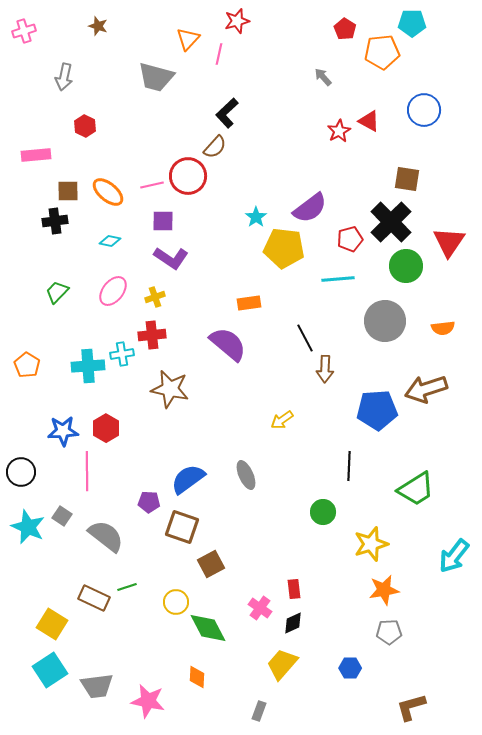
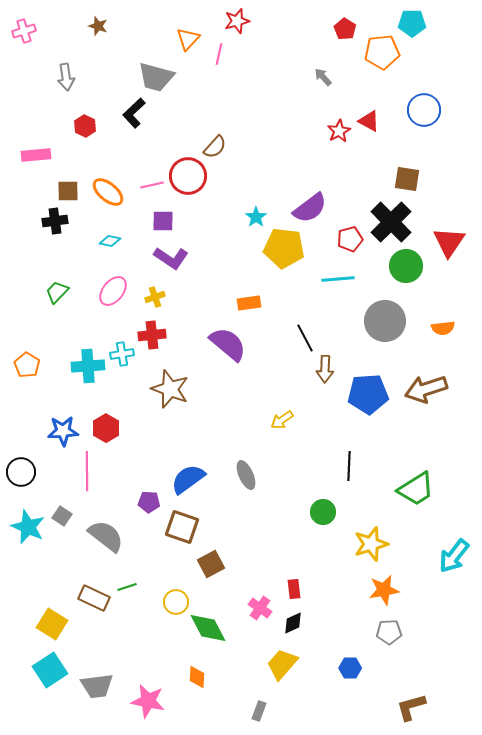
gray arrow at (64, 77): moved 2 px right; rotated 20 degrees counterclockwise
black L-shape at (227, 113): moved 93 px left
brown star at (170, 389): rotated 9 degrees clockwise
blue pentagon at (377, 410): moved 9 px left, 16 px up
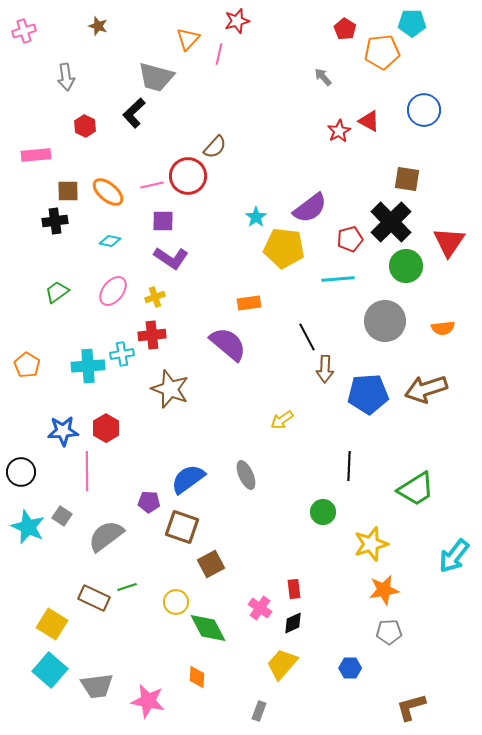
green trapezoid at (57, 292): rotated 10 degrees clockwise
black line at (305, 338): moved 2 px right, 1 px up
gray semicircle at (106, 536): rotated 75 degrees counterclockwise
cyan square at (50, 670): rotated 16 degrees counterclockwise
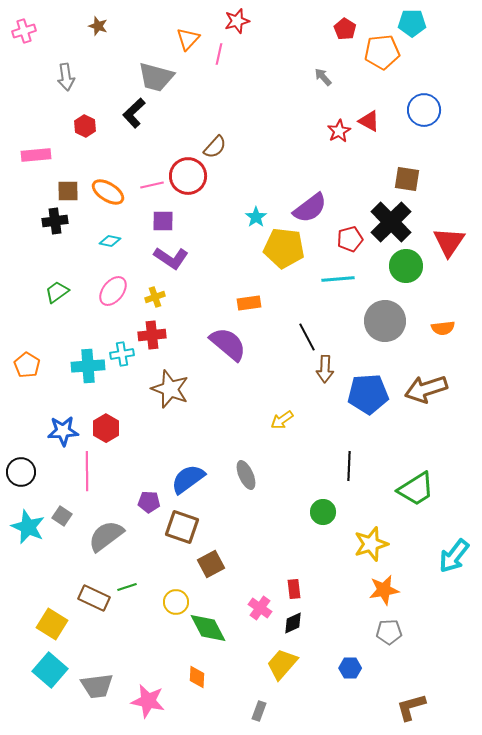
orange ellipse at (108, 192): rotated 8 degrees counterclockwise
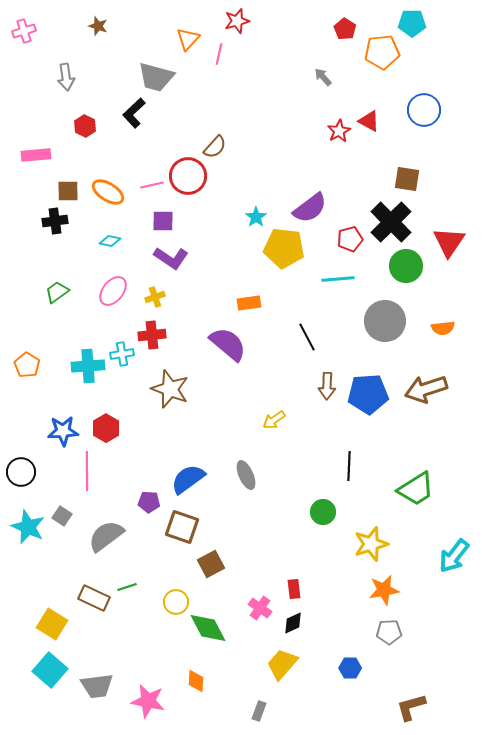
brown arrow at (325, 369): moved 2 px right, 17 px down
yellow arrow at (282, 420): moved 8 px left
orange diamond at (197, 677): moved 1 px left, 4 px down
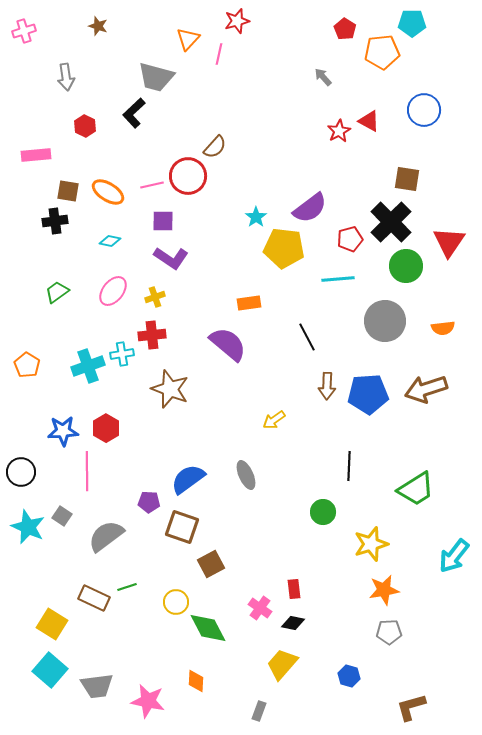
brown square at (68, 191): rotated 10 degrees clockwise
cyan cross at (88, 366): rotated 16 degrees counterclockwise
black diamond at (293, 623): rotated 35 degrees clockwise
blue hexagon at (350, 668): moved 1 px left, 8 px down; rotated 15 degrees clockwise
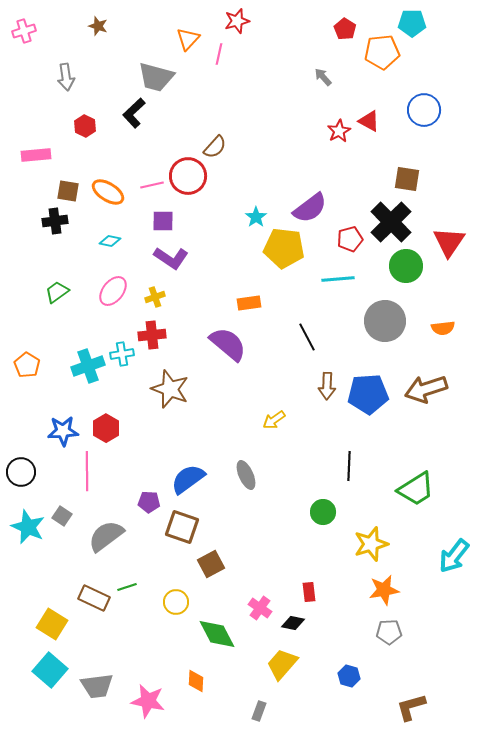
red rectangle at (294, 589): moved 15 px right, 3 px down
green diamond at (208, 628): moved 9 px right, 6 px down
